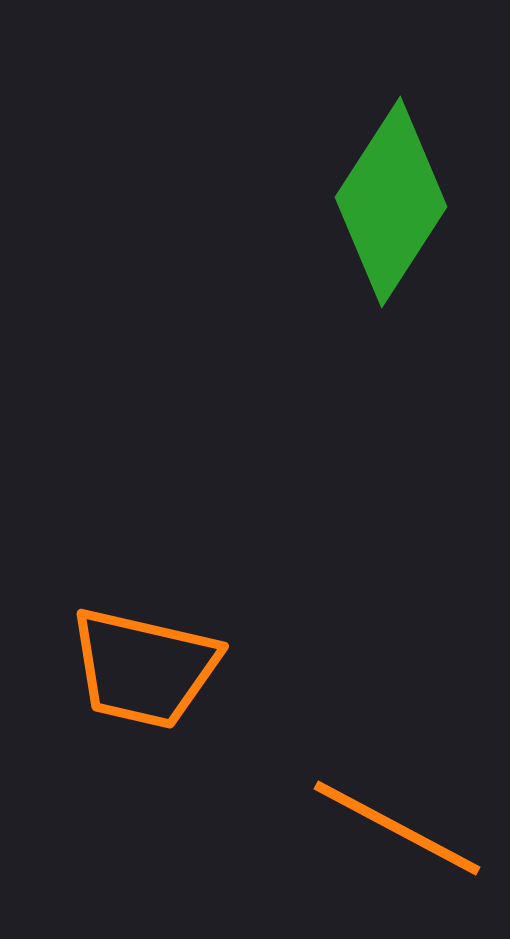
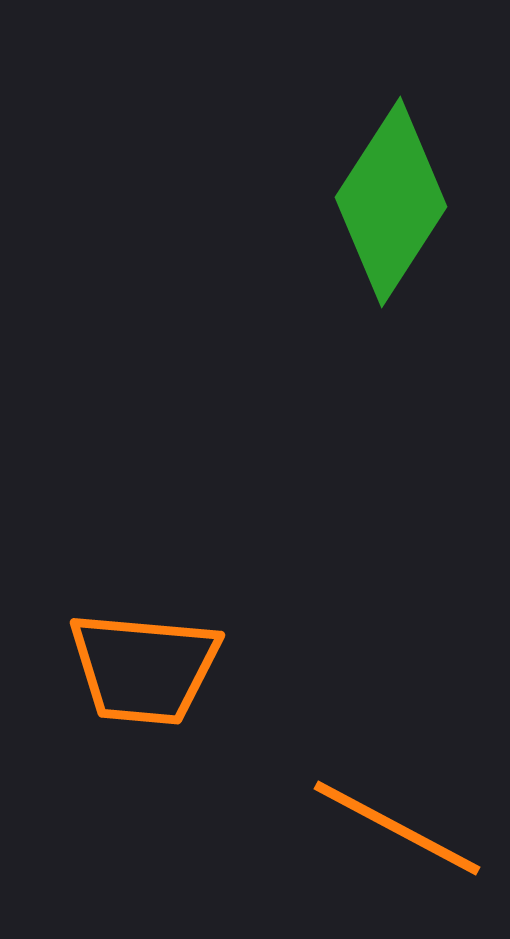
orange trapezoid: rotated 8 degrees counterclockwise
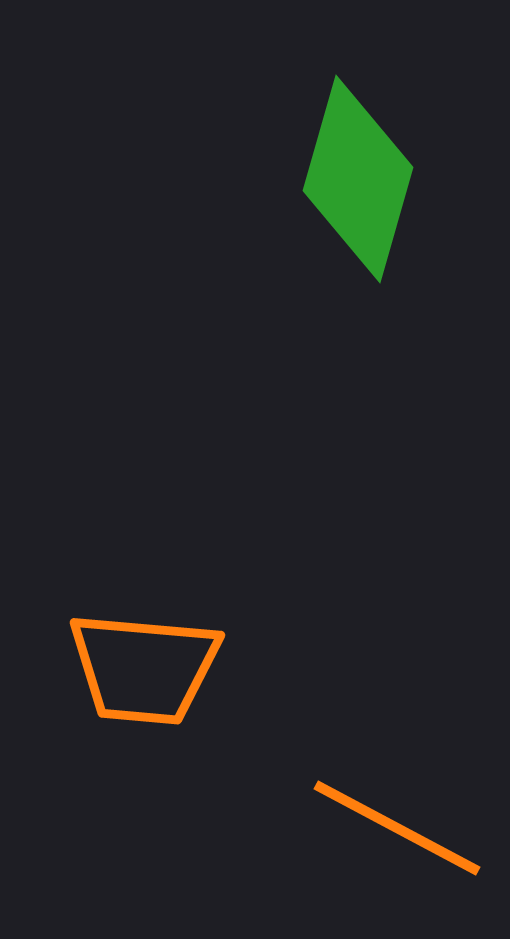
green diamond: moved 33 px left, 23 px up; rotated 17 degrees counterclockwise
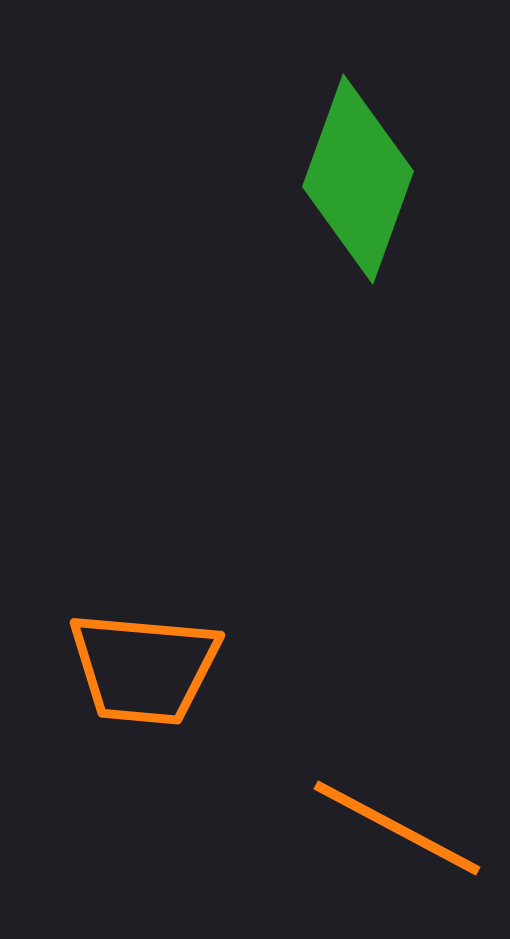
green diamond: rotated 4 degrees clockwise
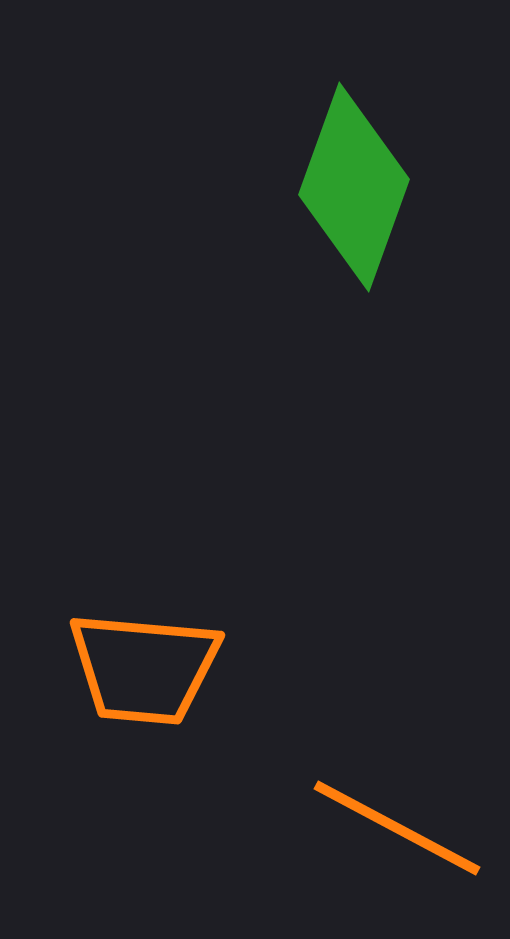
green diamond: moved 4 px left, 8 px down
